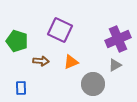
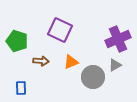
gray circle: moved 7 px up
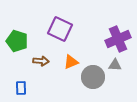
purple square: moved 1 px up
gray triangle: rotated 32 degrees clockwise
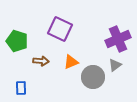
gray triangle: rotated 40 degrees counterclockwise
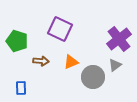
purple cross: moved 1 px right; rotated 15 degrees counterclockwise
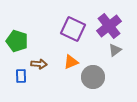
purple square: moved 13 px right
purple cross: moved 10 px left, 13 px up
brown arrow: moved 2 px left, 3 px down
gray triangle: moved 15 px up
blue rectangle: moved 12 px up
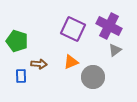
purple cross: rotated 25 degrees counterclockwise
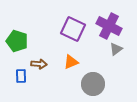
gray triangle: moved 1 px right, 1 px up
gray circle: moved 7 px down
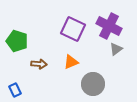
blue rectangle: moved 6 px left, 14 px down; rotated 24 degrees counterclockwise
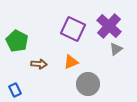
purple cross: rotated 15 degrees clockwise
green pentagon: rotated 10 degrees clockwise
gray circle: moved 5 px left
